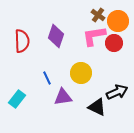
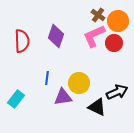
pink L-shape: rotated 15 degrees counterclockwise
yellow circle: moved 2 px left, 10 px down
blue line: rotated 32 degrees clockwise
cyan rectangle: moved 1 px left
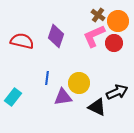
red semicircle: rotated 75 degrees counterclockwise
cyan rectangle: moved 3 px left, 2 px up
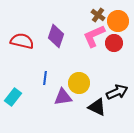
blue line: moved 2 px left
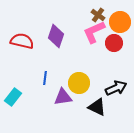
orange circle: moved 2 px right, 1 px down
pink L-shape: moved 4 px up
black arrow: moved 1 px left, 4 px up
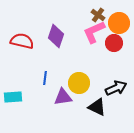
orange circle: moved 1 px left, 1 px down
cyan rectangle: rotated 48 degrees clockwise
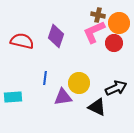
brown cross: rotated 24 degrees counterclockwise
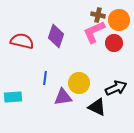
orange circle: moved 3 px up
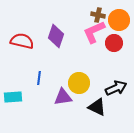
blue line: moved 6 px left
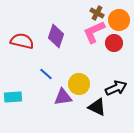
brown cross: moved 1 px left, 2 px up; rotated 16 degrees clockwise
blue line: moved 7 px right, 4 px up; rotated 56 degrees counterclockwise
yellow circle: moved 1 px down
